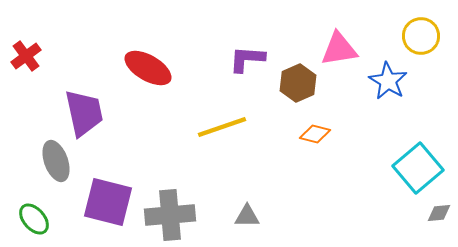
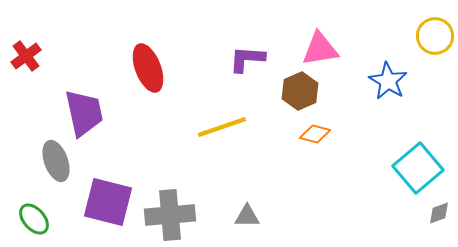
yellow circle: moved 14 px right
pink triangle: moved 19 px left
red ellipse: rotated 39 degrees clockwise
brown hexagon: moved 2 px right, 8 px down
gray diamond: rotated 15 degrees counterclockwise
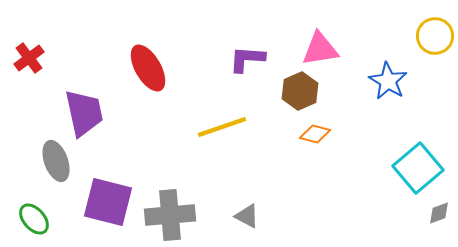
red cross: moved 3 px right, 2 px down
red ellipse: rotated 9 degrees counterclockwise
gray triangle: rotated 28 degrees clockwise
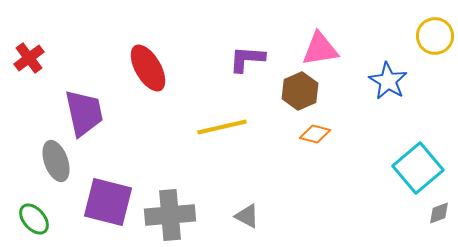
yellow line: rotated 6 degrees clockwise
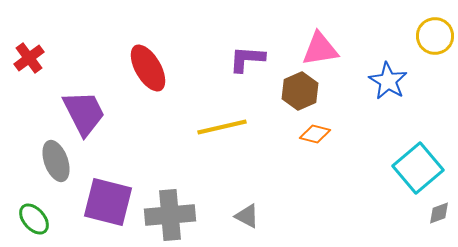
purple trapezoid: rotated 15 degrees counterclockwise
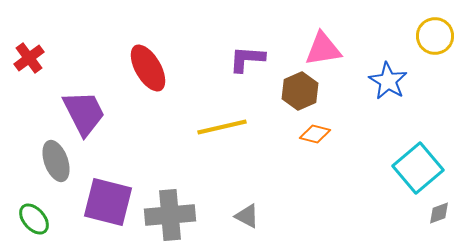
pink triangle: moved 3 px right
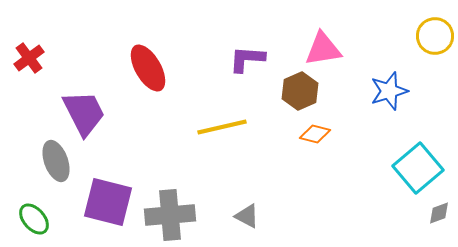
blue star: moved 1 px right, 10 px down; rotated 24 degrees clockwise
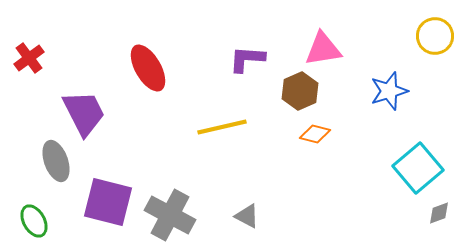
gray cross: rotated 33 degrees clockwise
green ellipse: moved 2 px down; rotated 12 degrees clockwise
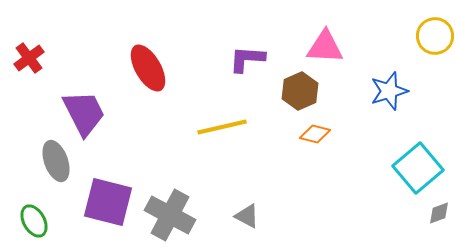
pink triangle: moved 2 px right, 2 px up; rotated 12 degrees clockwise
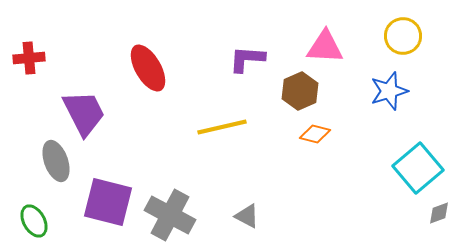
yellow circle: moved 32 px left
red cross: rotated 32 degrees clockwise
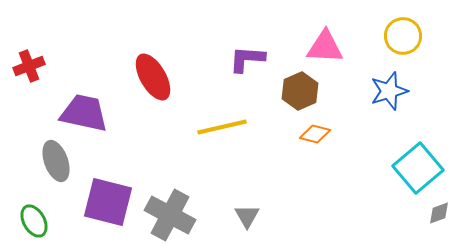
red cross: moved 8 px down; rotated 16 degrees counterclockwise
red ellipse: moved 5 px right, 9 px down
purple trapezoid: rotated 51 degrees counterclockwise
gray triangle: rotated 32 degrees clockwise
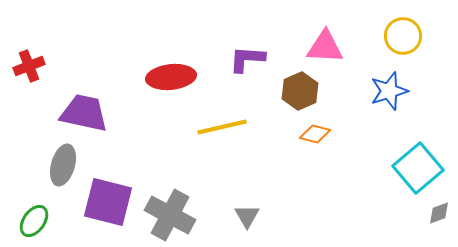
red ellipse: moved 18 px right; rotated 66 degrees counterclockwise
gray ellipse: moved 7 px right, 4 px down; rotated 36 degrees clockwise
green ellipse: rotated 64 degrees clockwise
